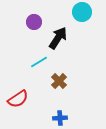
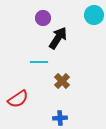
cyan circle: moved 12 px right, 3 px down
purple circle: moved 9 px right, 4 px up
cyan line: rotated 30 degrees clockwise
brown cross: moved 3 px right
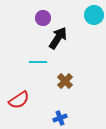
cyan line: moved 1 px left
brown cross: moved 3 px right
red semicircle: moved 1 px right, 1 px down
blue cross: rotated 16 degrees counterclockwise
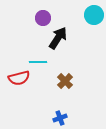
red semicircle: moved 22 px up; rotated 20 degrees clockwise
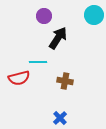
purple circle: moved 1 px right, 2 px up
brown cross: rotated 35 degrees counterclockwise
blue cross: rotated 24 degrees counterclockwise
